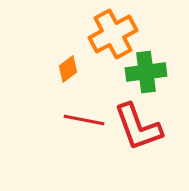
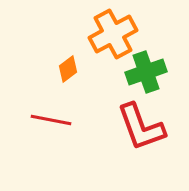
green cross: rotated 12 degrees counterclockwise
red line: moved 33 px left
red L-shape: moved 3 px right
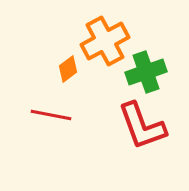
orange cross: moved 8 px left, 7 px down
red line: moved 5 px up
red L-shape: moved 1 px right, 1 px up
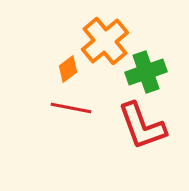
orange cross: rotated 12 degrees counterclockwise
red line: moved 20 px right, 7 px up
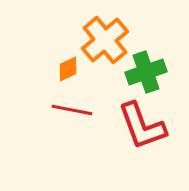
orange cross: moved 1 px up
orange diamond: rotated 12 degrees clockwise
red line: moved 1 px right, 2 px down
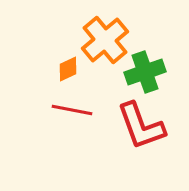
green cross: moved 1 px left
red L-shape: moved 1 px left
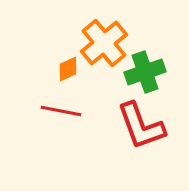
orange cross: moved 1 px left, 3 px down
red line: moved 11 px left, 1 px down
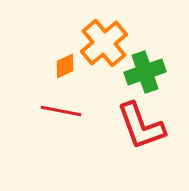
orange diamond: moved 3 px left, 3 px up
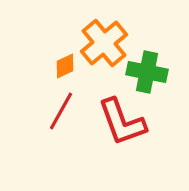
green cross: moved 2 px right; rotated 30 degrees clockwise
red line: rotated 72 degrees counterclockwise
red L-shape: moved 19 px left, 4 px up
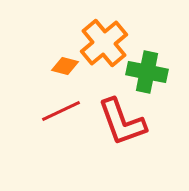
orange diamond: rotated 40 degrees clockwise
red line: rotated 36 degrees clockwise
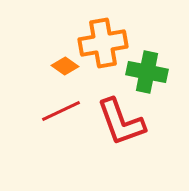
orange cross: moved 1 px left; rotated 30 degrees clockwise
orange diamond: rotated 20 degrees clockwise
red L-shape: moved 1 px left
